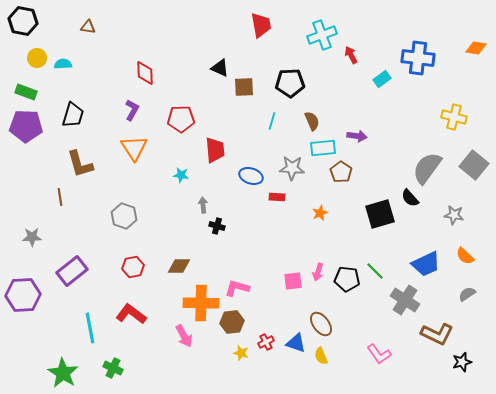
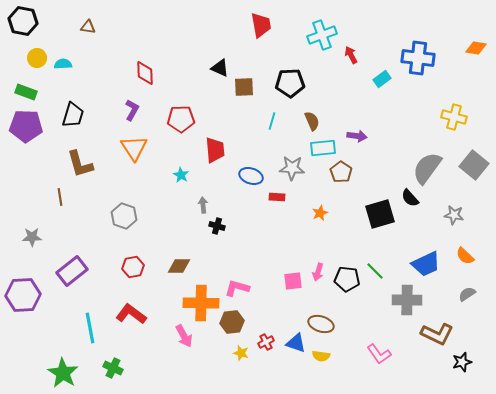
cyan star at (181, 175): rotated 21 degrees clockwise
gray cross at (405, 300): moved 2 px right; rotated 32 degrees counterclockwise
brown ellipse at (321, 324): rotated 35 degrees counterclockwise
yellow semicircle at (321, 356): rotated 60 degrees counterclockwise
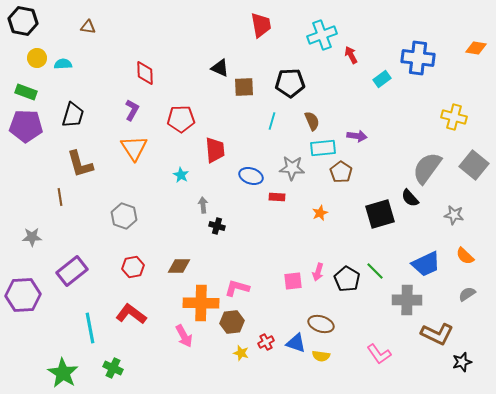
black pentagon at (347, 279): rotated 25 degrees clockwise
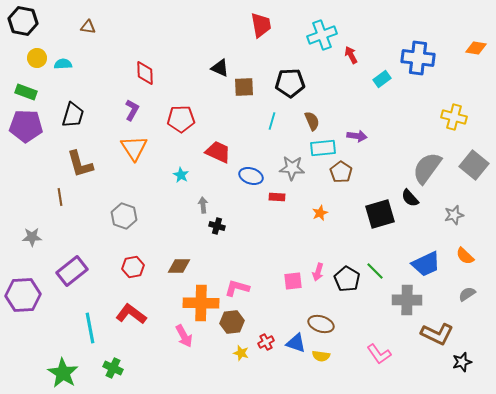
red trapezoid at (215, 150): moved 3 px right, 2 px down; rotated 60 degrees counterclockwise
gray star at (454, 215): rotated 24 degrees counterclockwise
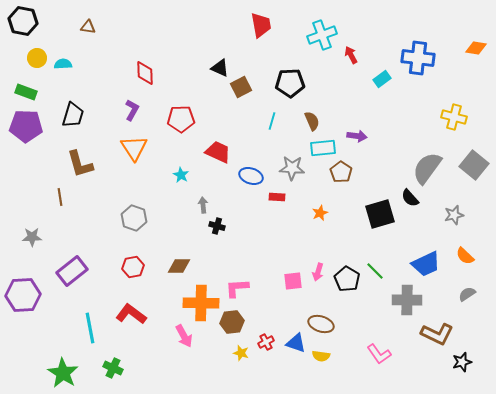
brown square at (244, 87): moved 3 px left; rotated 25 degrees counterclockwise
gray hexagon at (124, 216): moved 10 px right, 2 px down
pink L-shape at (237, 288): rotated 20 degrees counterclockwise
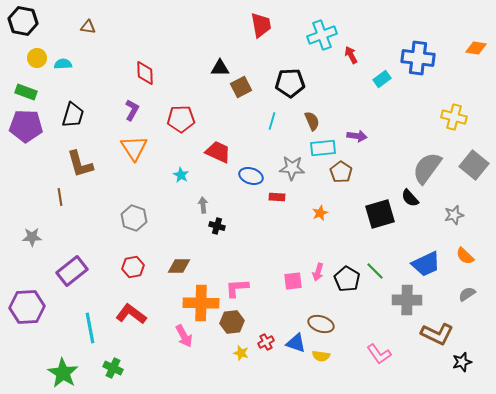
black triangle at (220, 68): rotated 24 degrees counterclockwise
purple hexagon at (23, 295): moved 4 px right, 12 px down
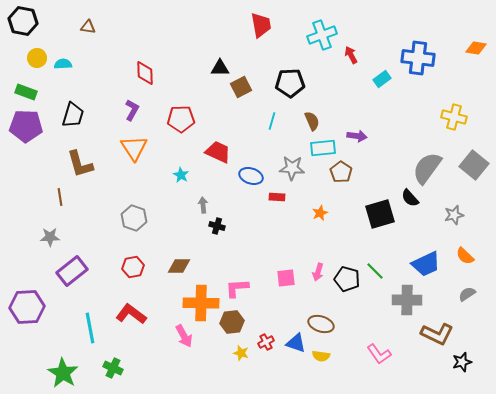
gray star at (32, 237): moved 18 px right
black pentagon at (347, 279): rotated 15 degrees counterclockwise
pink square at (293, 281): moved 7 px left, 3 px up
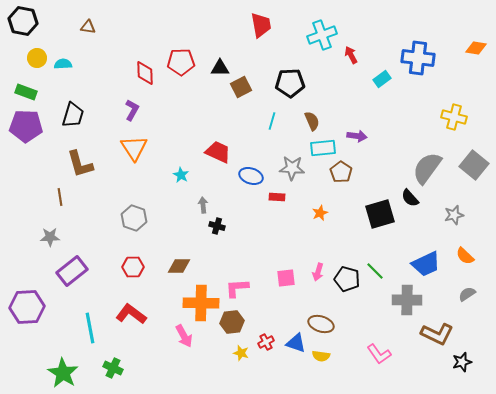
red pentagon at (181, 119): moved 57 px up
red hexagon at (133, 267): rotated 10 degrees clockwise
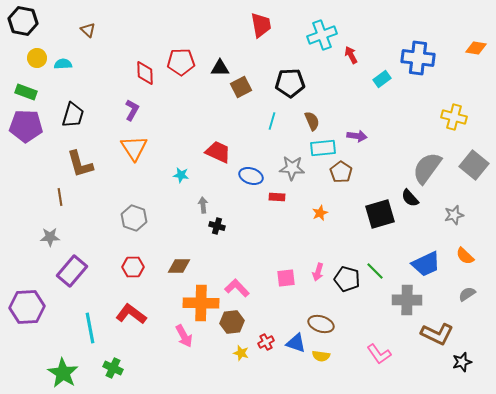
brown triangle at (88, 27): moved 3 px down; rotated 35 degrees clockwise
cyan star at (181, 175): rotated 21 degrees counterclockwise
purple rectangle at (72, 271): rotated 12 degrees counterclockwise
pink L-shape at (237, 288): rotated 50 degrees clockwise
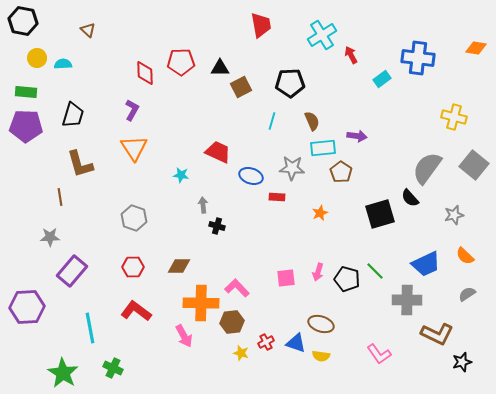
cyan cross at (322, 35): rotated 12 degrees counterclockwise
green rectangle at (26, 92): rotated 15 degrees counterclockwise
red L-shape at (131, 314): moved 5 px right, 3 px up
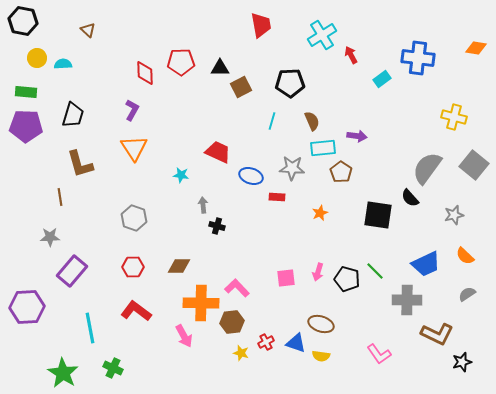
black square at (380, 214): moved 2 px left, 1 px down; rotated 24 degrees clockwise
